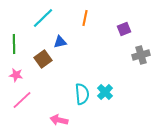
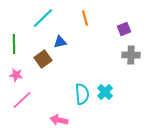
orange line: rotated 28 degrees counterclockwise
gray cross: moved 10 px left; rotated 18 degrees clockwise
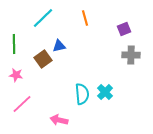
blue triangle: moved 1 px left, 4 px down
pink line: moved 4 px down
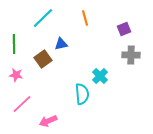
blue triangle: moved 2 px right, 2 px up
cyan cross: moved 5 px left, 16 px up
pink arrow: moved 11 px left, 1 px down; rotated 36 degrees counterclockwise
